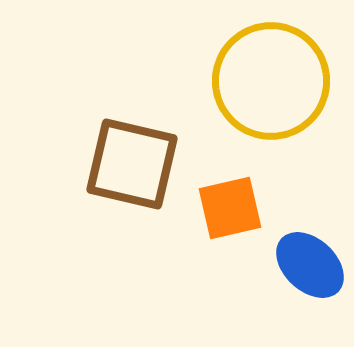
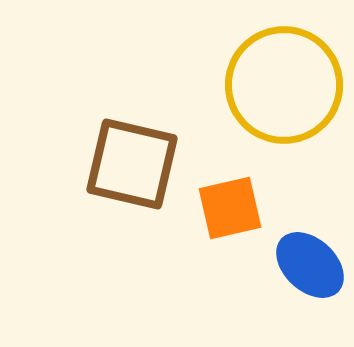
yellow circle: moved 13 px right, 4 px down
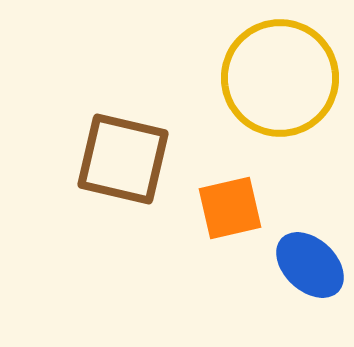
yellow circle: moved 4 px left, 7 px up
brown square: moved 9 px left, 5 px up
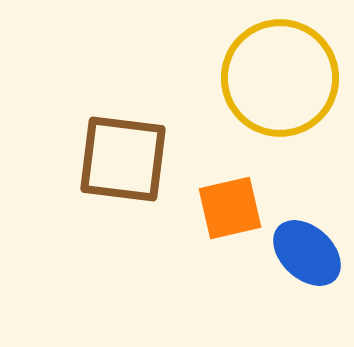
brown square: rotated 6 degrees counterclockwise
blue ellipse: moved 3 px left, 12 px up
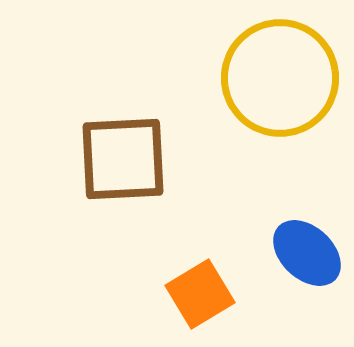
brown square: rotated 10 degrees counterclockwise
orange square: moved 30 px left, 86 px down; rotated 18 degrees counterclockwise
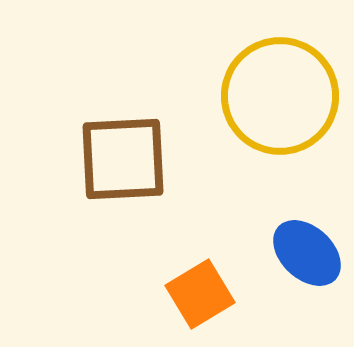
yellow circle: moved 18 px down
